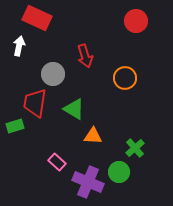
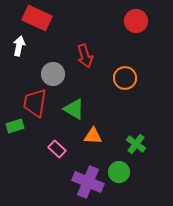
green cross: moved 1 px right, 4 px up; rotated 12 degrees counterclockwise
pink rectangle: moved 13 px up
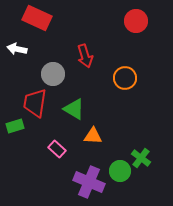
white arrow: moved 2 px left, 3 px down; rotated 90 degrees counterclockwise
green cross: moved 5 px right, 14 px down
green circle: moved 1 px right, 1 px up
purple cross: moved 1 px right
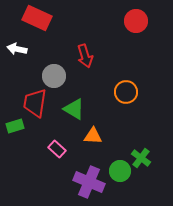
gray circle: moved 1 px right, 2 px down
orange circle: moved 1 px right, 14 px down
